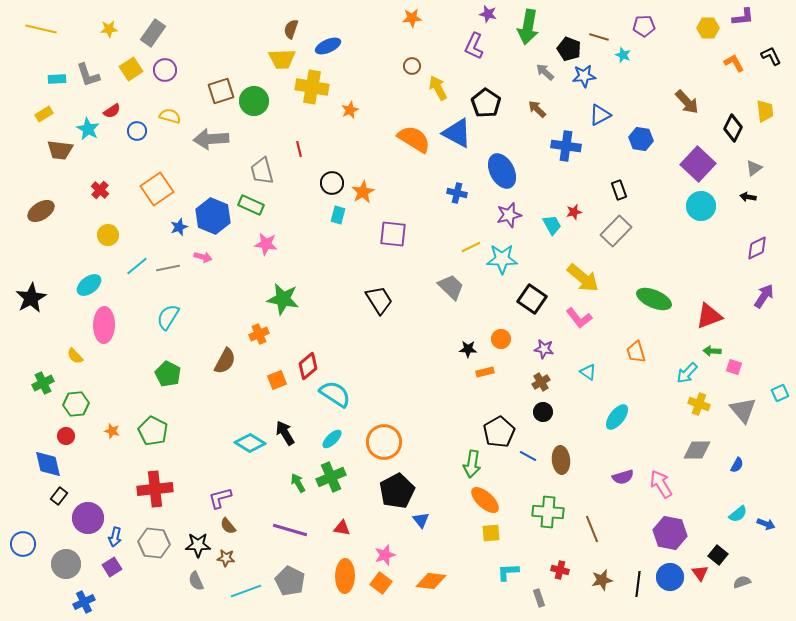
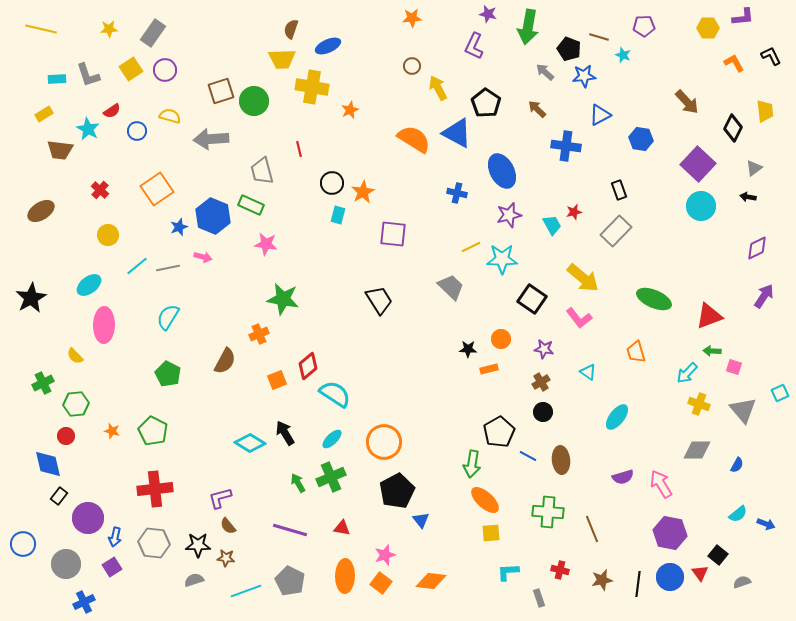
orange rectangle at (485, 372): moved 4 px right, 3 px up
gray semicircle at (196, 581): moved 2 px left, 1 px up; rotated 96 degrees clockwise
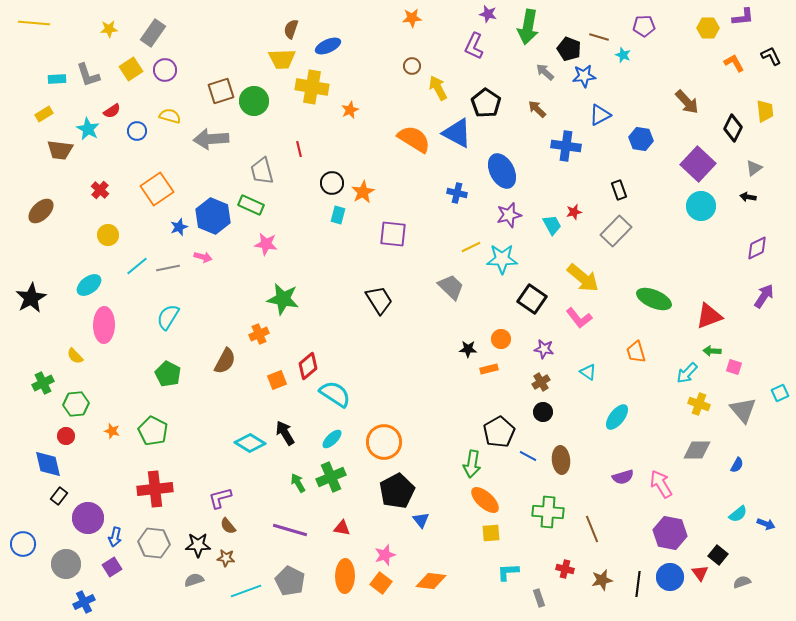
yellow line at (41, 29): moved 7 px left, 6 px up; rotated 8 degrees counterclockwise
brown ellipse at (41, 211): rotated 12 degrees counterclockwise
red cross at (560, 570): moved 5 px right, 1 px up
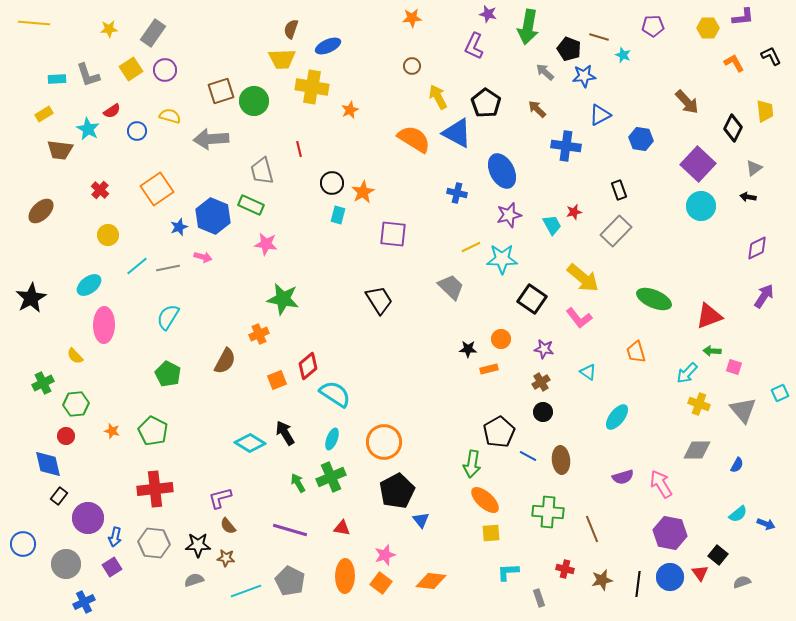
purple pentagon at (644, 26): moved 9 px right
yellow arrow at (438, 88): moved 9 px down
cyan ellipse at (332, 439): rotated 25 degrees counterclockwise
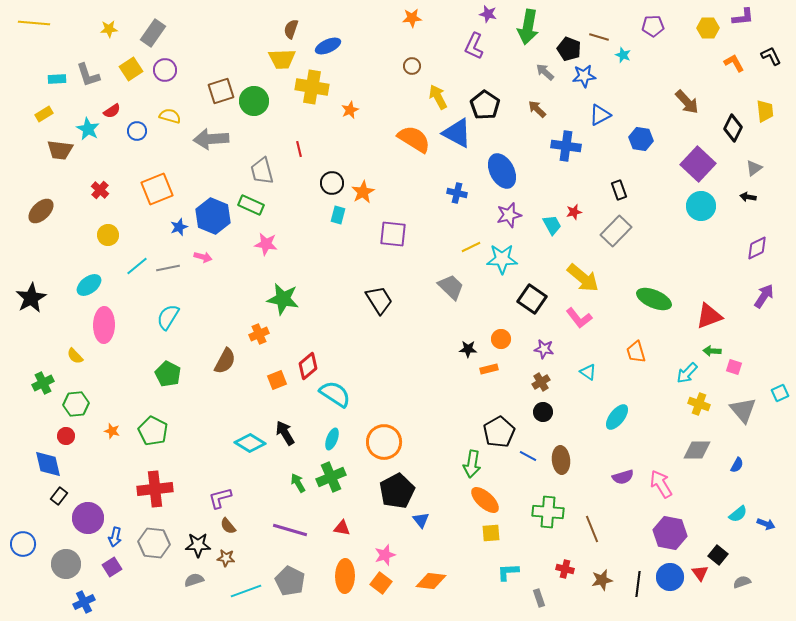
black pentagon at (486, 103): moved 1 px left, 2 px down
orange square at (157, 189): rotated 12 degrees clockwise
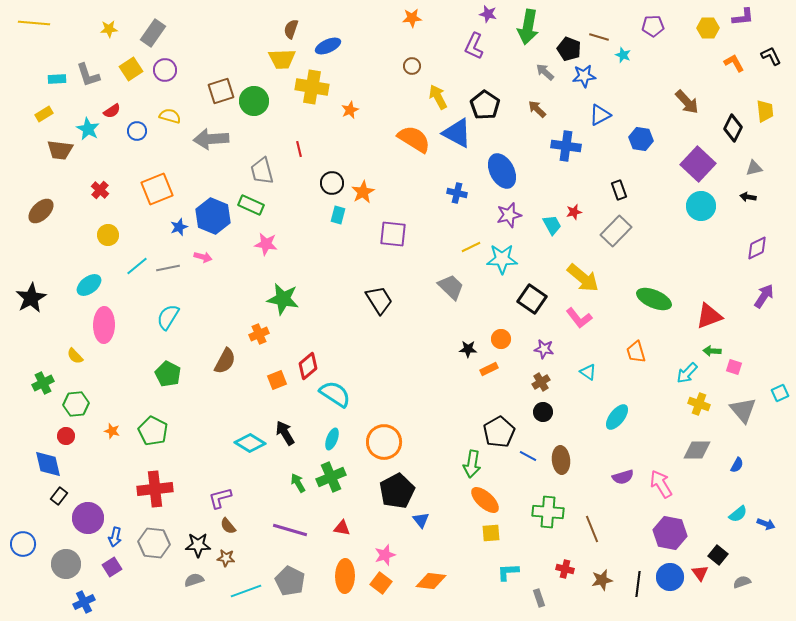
gray triangle at (754, 168): rotated 24 degrees clockwise
orange rectangle at (489, 369): rotated 12 degrees counterclockwise
